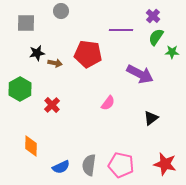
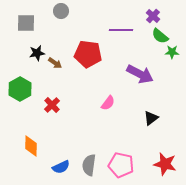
green semicircle: moved 4 px right, 1 px up; rotated 84 degrees counterclockwise
brown arrow: rotated 24 degrees clockwise
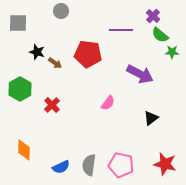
gray square: moved 8 px left
green semicircle: moved 1 px up
black star: moved 1 px up; rotated 28 degrees clockwise
orange diamond: moved 7 px left, 4 px down
